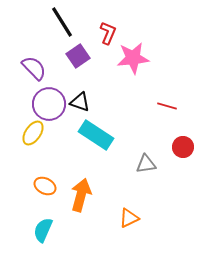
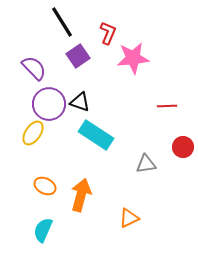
red line: rotated 18 degrees counterclockwise
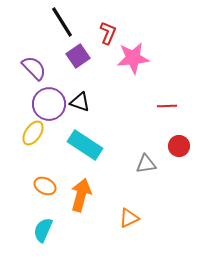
cyan rectangle: moved 11 px left, 10 px down
red circle: moved 4 px left, 1 px up
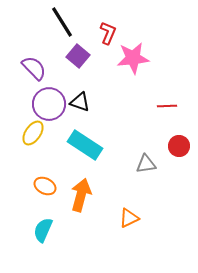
purple square: rotated 15 degrees counterclockwise
